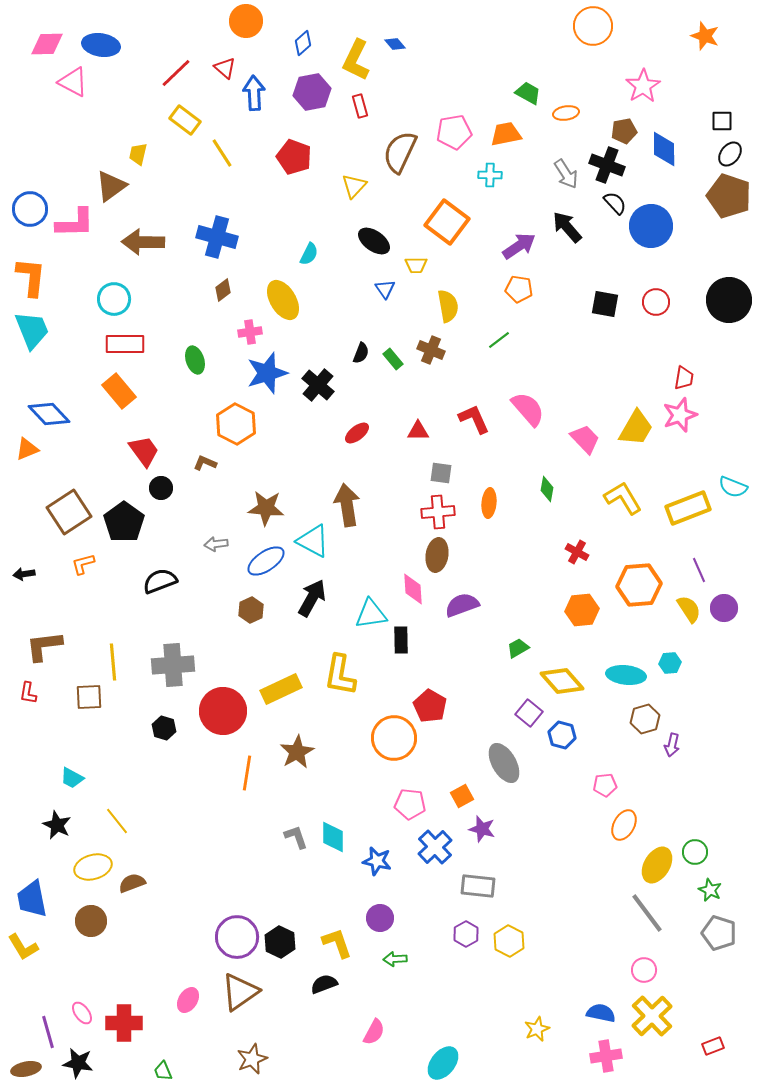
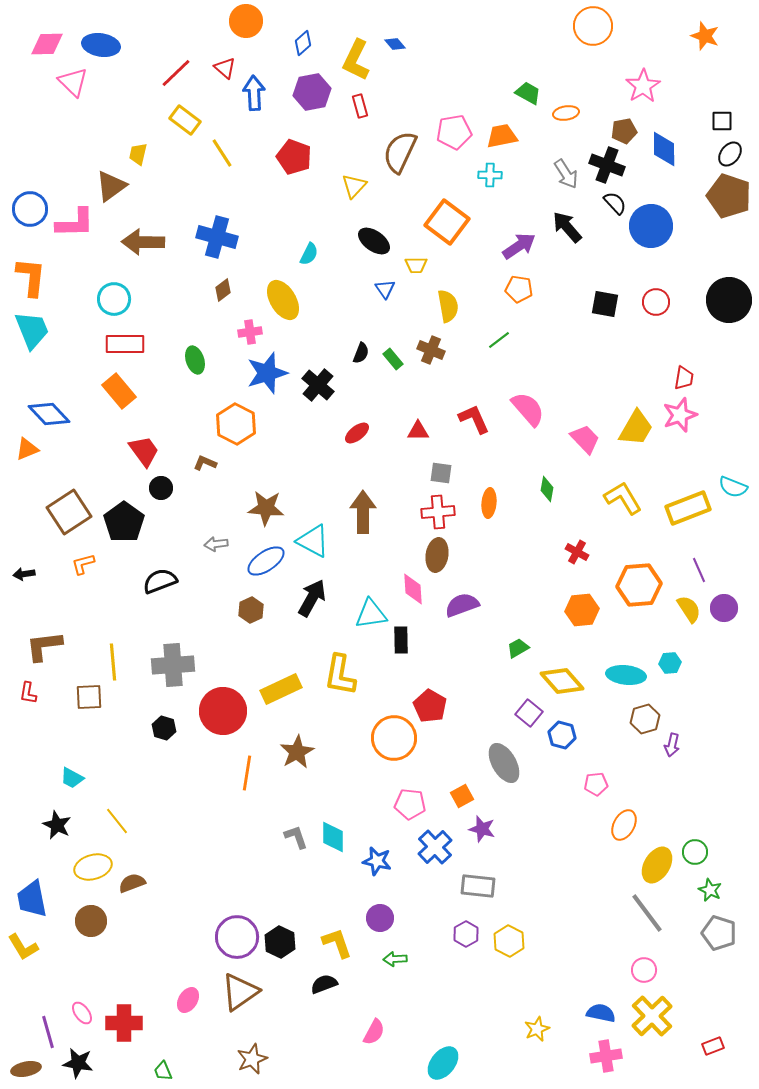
pink triangle at (73, 82): rotated 16 degrees clockwise
orange trapezoid at (506, 134): moved 4 px left, 2 px down
brown arrow at (347, 505): moved 16 px right, 7 px down; rotated 9 degrees clockwise
pink pentagon at (605, 785): moved 9 px left, 1 px up
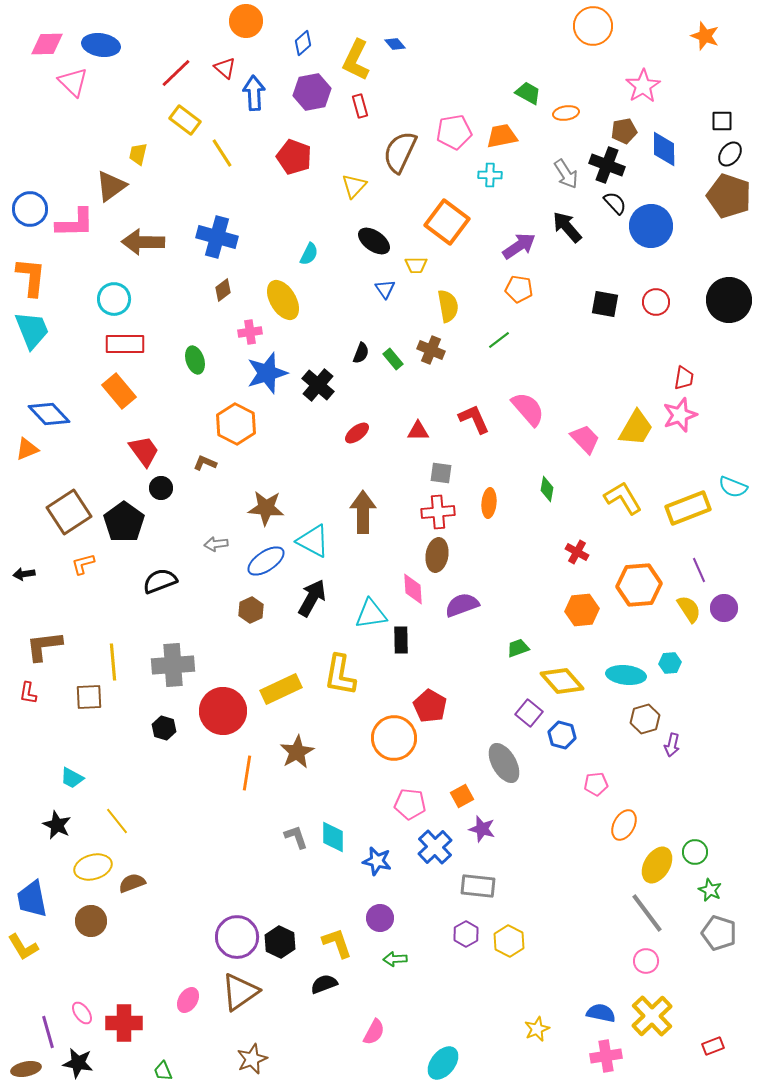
green trapezoid at (518, 648): rotated 10 degrees clockwise
pink circle at (644, 970): moved 2 px right, 9 px up
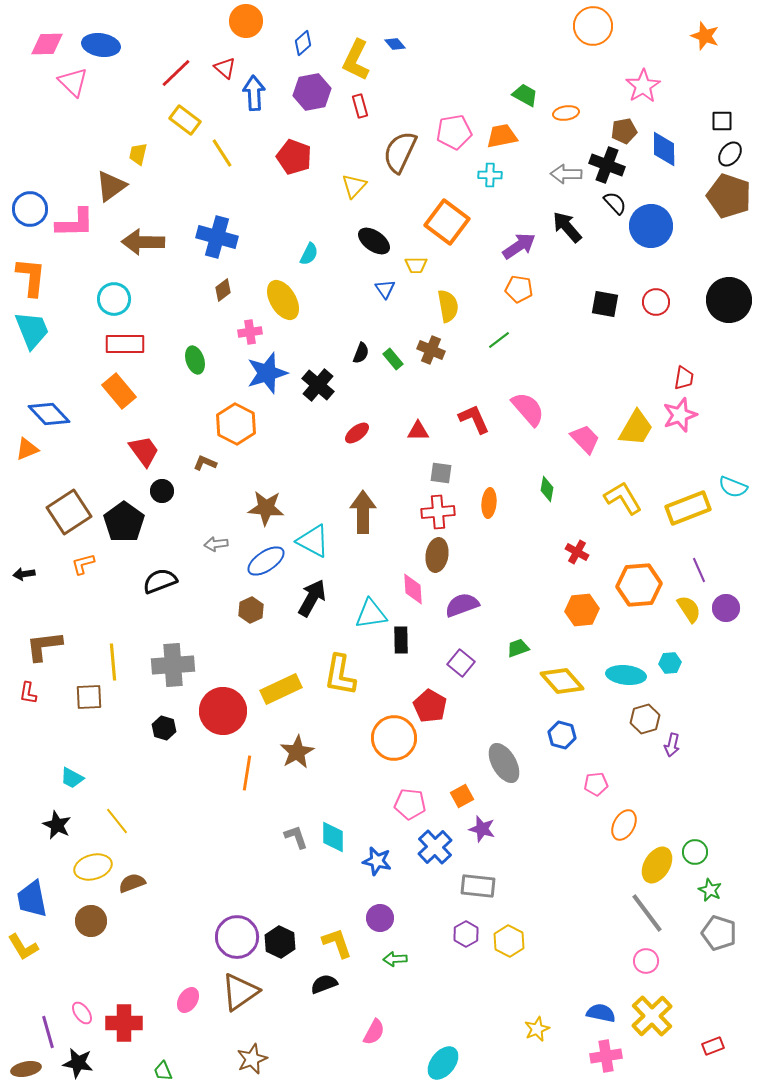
green trapezoid at (528, 93): moved 3 px left, 2 px down
gray arrow at (566, 174): rotated 124 degrees clockwise
black circle at (161, 488): moved 1 px right, 3 px down
purple circle at (724, 608): moved 2 px right
purple square at (529, 713): moved 68 px left, 50 px up
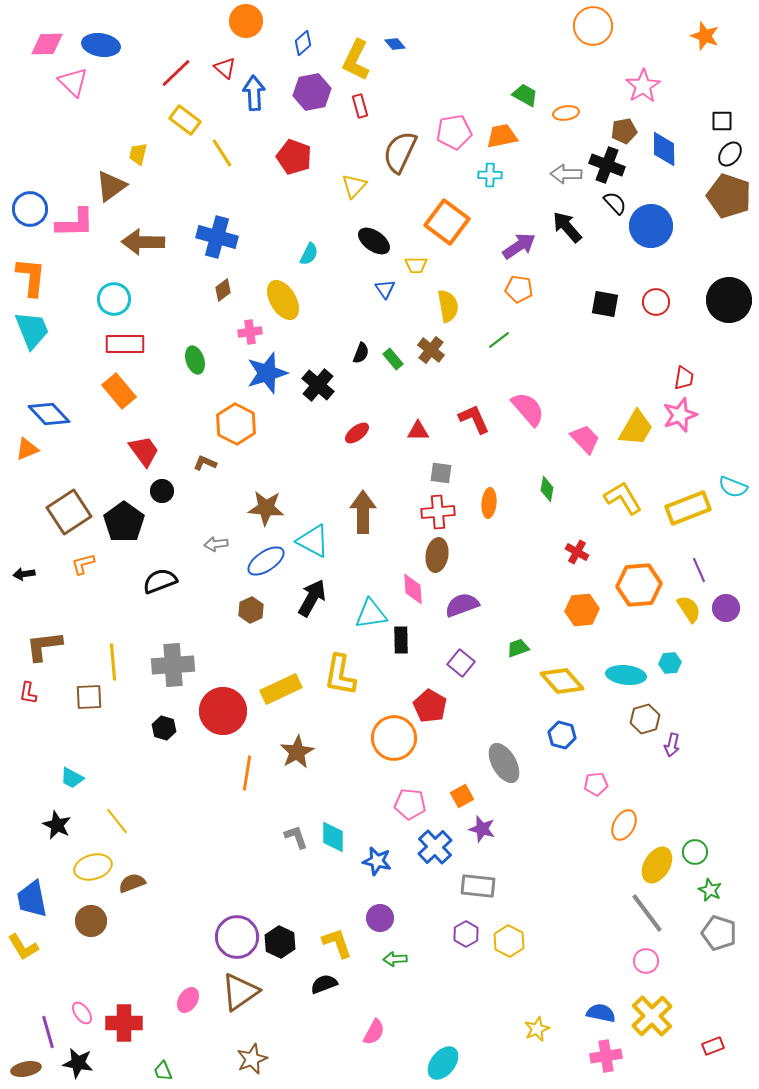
brown cross at (431, 350): rotated 16 degrees clockwise
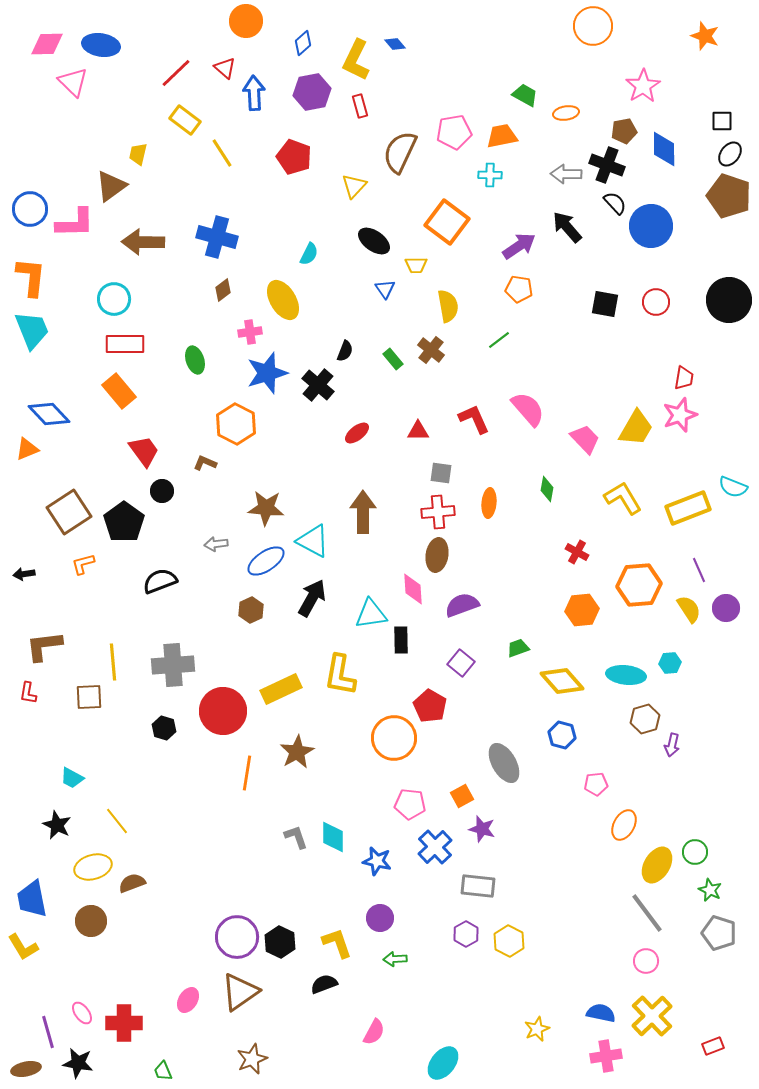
black semicircle at (361, 353): moved 16 px left, 2 px up
